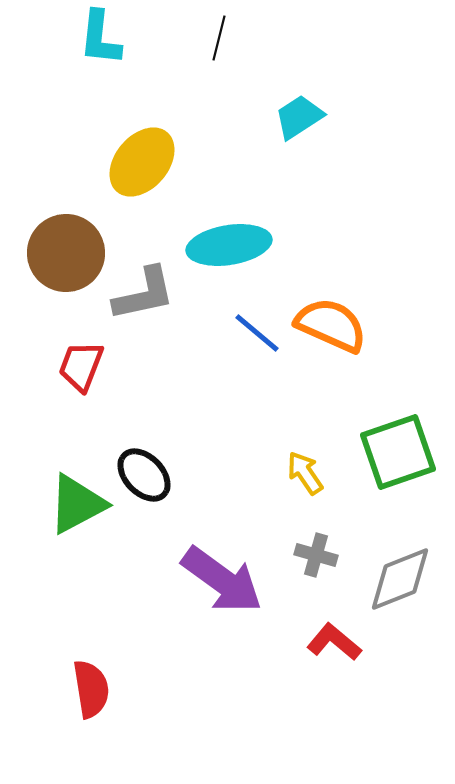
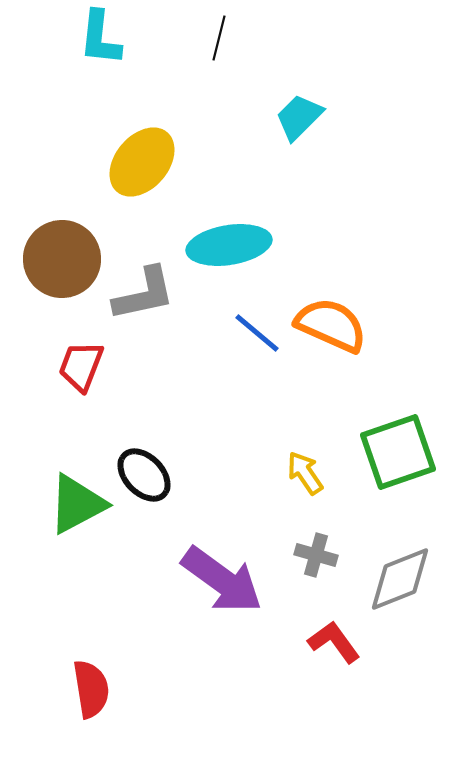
cyan trapezoid: rotated 12 degrees counterclockwise
brown circle: moved 4 px left, 6 px down
red L-shape: rotated 14 degrees clockwise
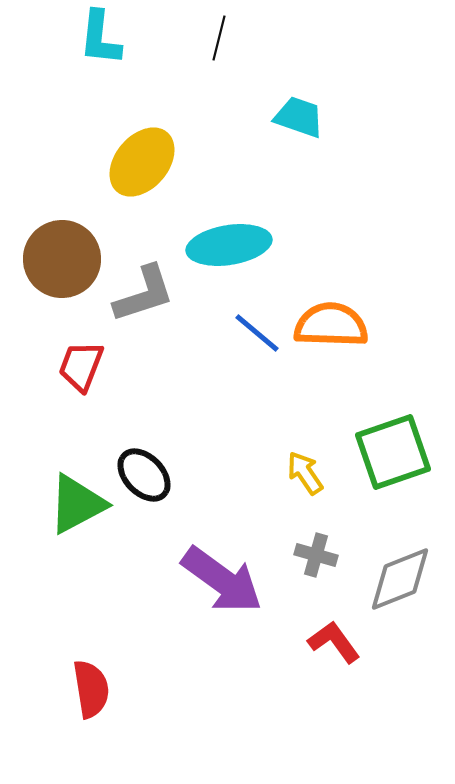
cyan trapezoid: rotated 64 degrees clockwise
gray L-shape: rotated 6 degrees counterclockwise
orange semicircle: rotated 22 degrees counterclockwise
green square: moved 5 px left
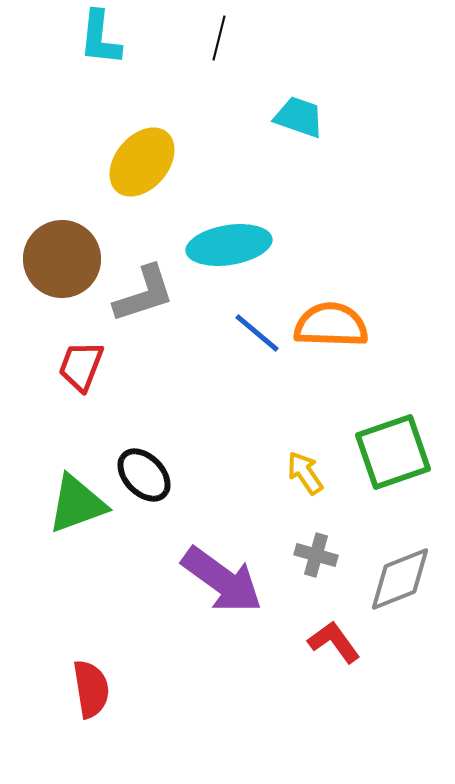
green triangle: rotated 8 degrees clockwise
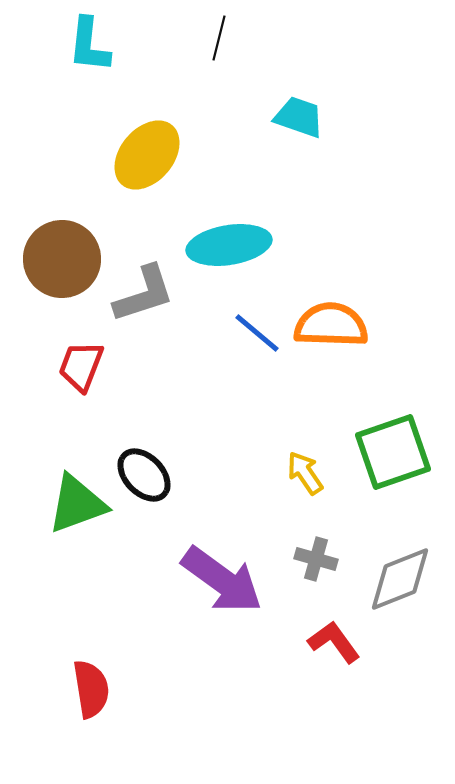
cyan L-shape: moved 11 px left, 7 px down
yellow ellipse: moved 5 px right, 7 px up
gray cross: moved 4 px down
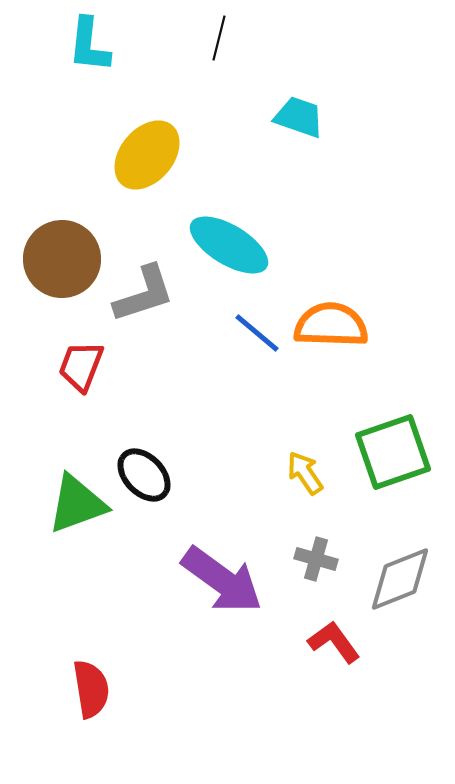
cyan ellipse: rotated 40 degrees clockwise
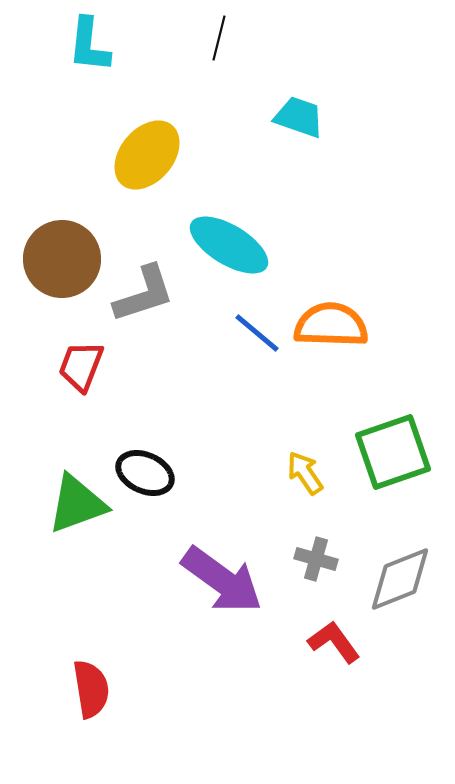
black ellipse: moved 1 px right, 2 px up; rotated 22 degrees counterclockwise
